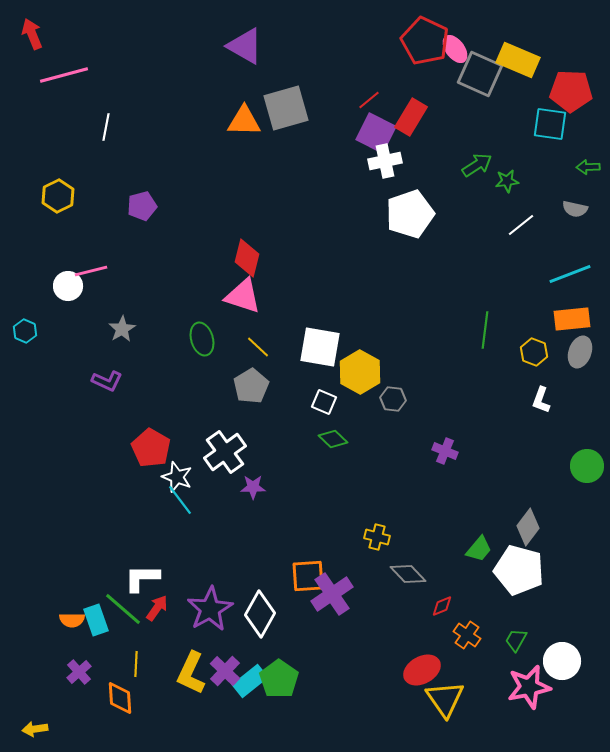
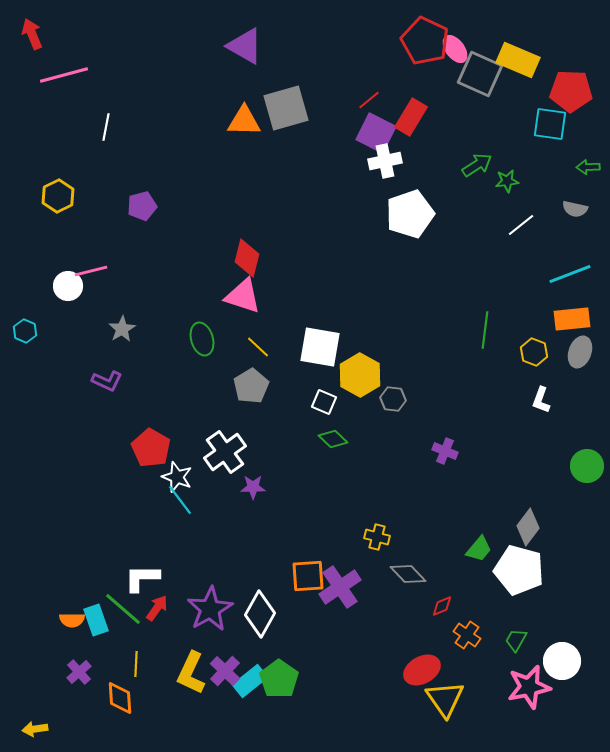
yellow hexagon at (360, 372): moved 3 px down
purple cross at (332, 594): moved 8 px right, 7 px up
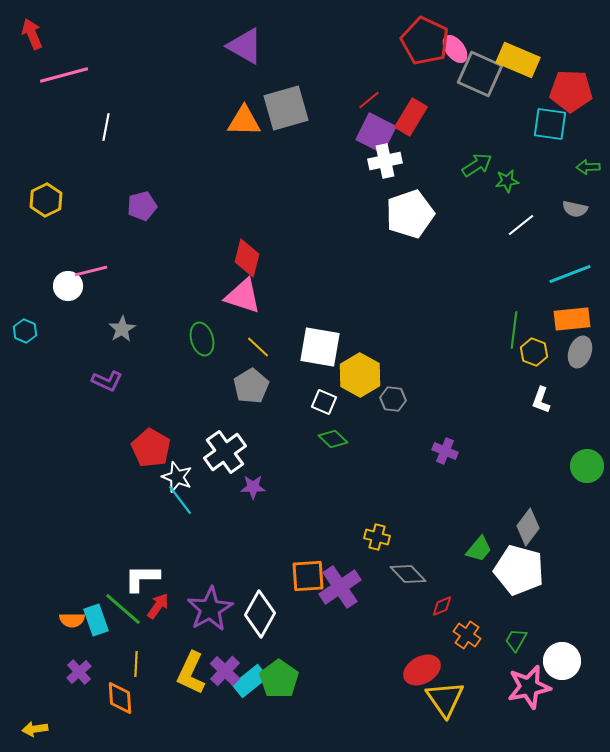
yellow hexagon at (58, 196): moved 12 px left, 4 px down
green line at (485, 330): moved 29 px right
red arrow at (157, 608): moved 1 px right, 2 px up
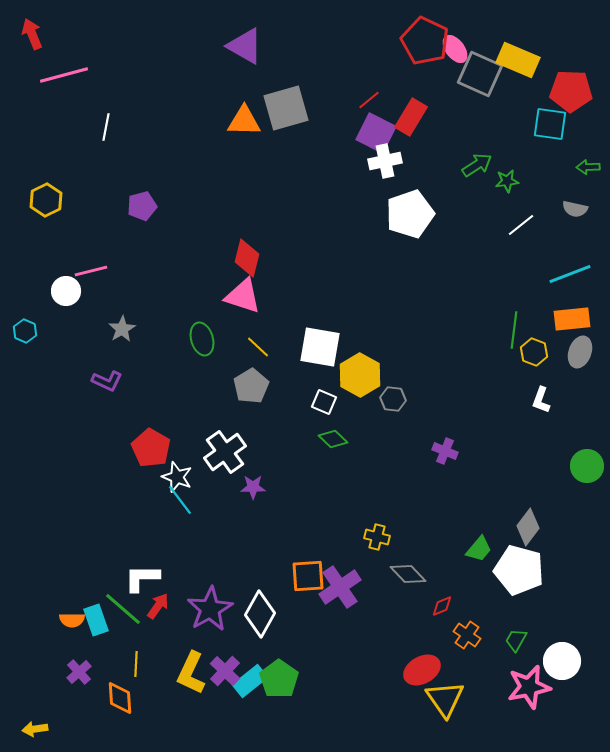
white circle at (68, 286): moved 2 px left, 5 px down
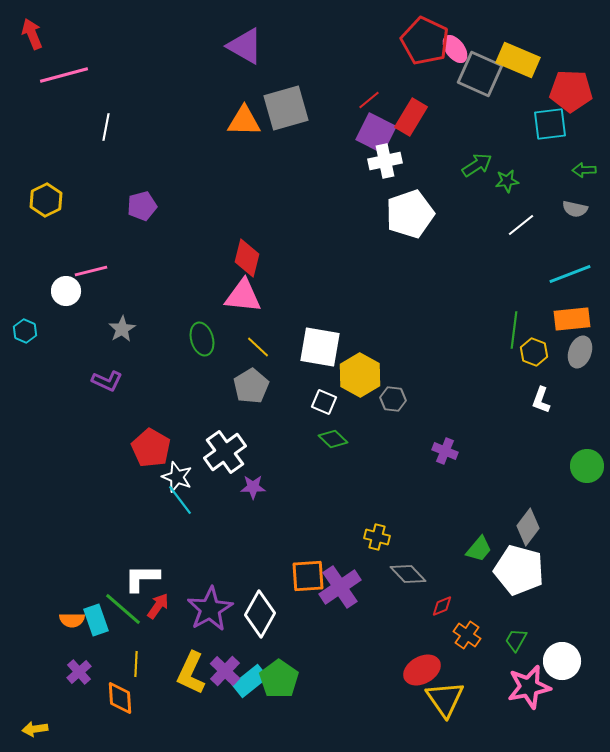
cyan square at (550, 124): rotated 15 degrees counterclockwise
green arrow at (588, 167): moved 4 px left, 3 px down
pink triangle at (243, 296): rotated 12 degrees counterclockwise
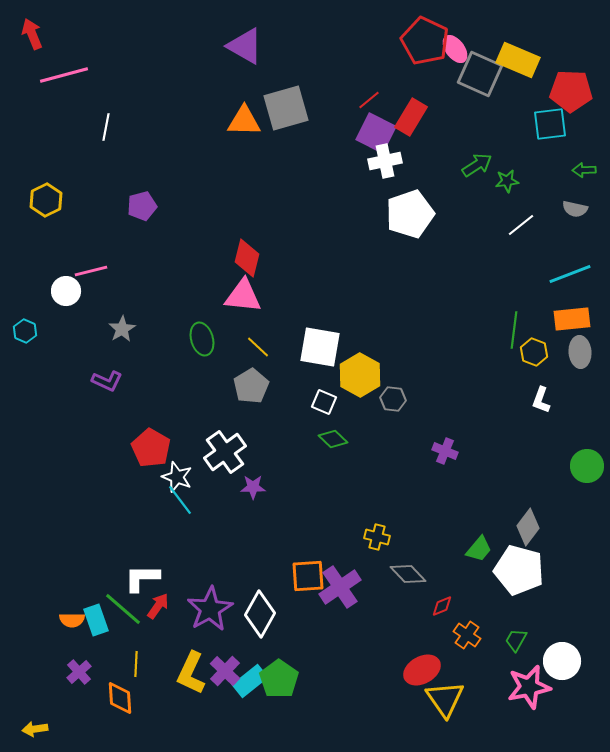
gray ellipse at (580, 352): rotated 24 degrees counterclockwise
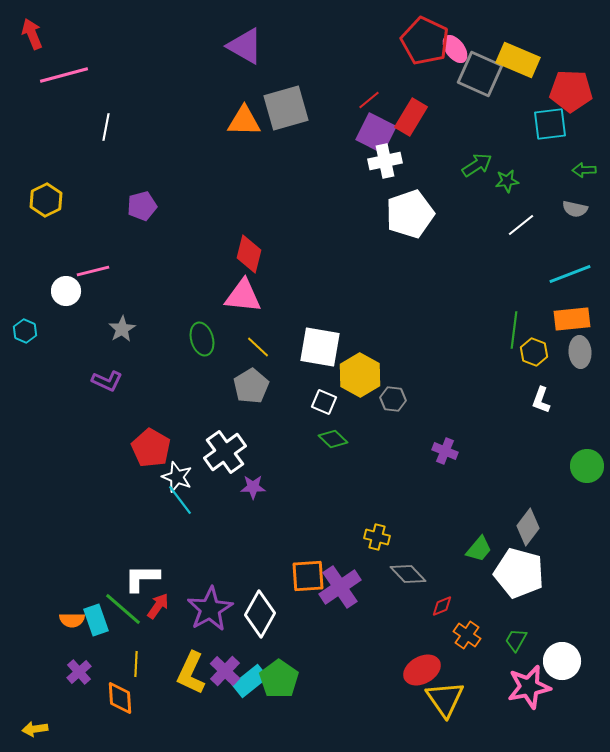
red diamond at (247, 258): moved 2 px right, 4 px up
pink line at (91, 271): moved 2 px right
white pentagon at (519, 570): moved 3 px down
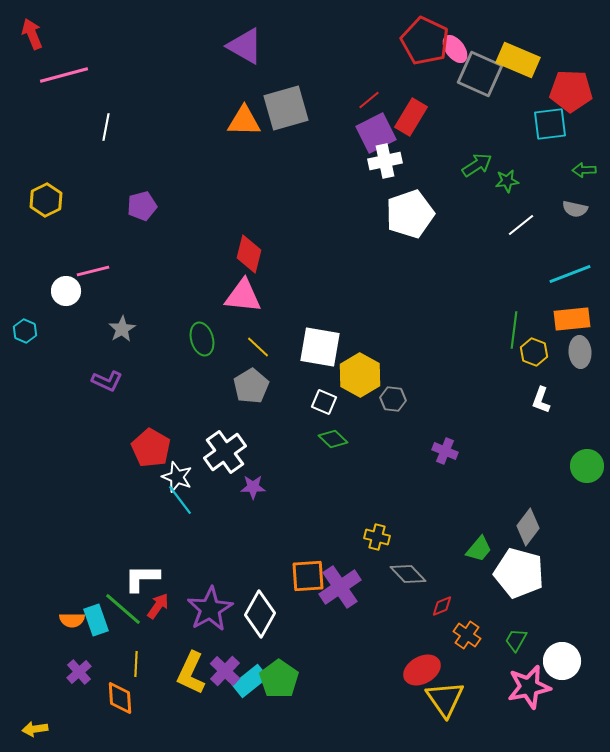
purple square at (376, 133): rotated 36 degrees clockwise
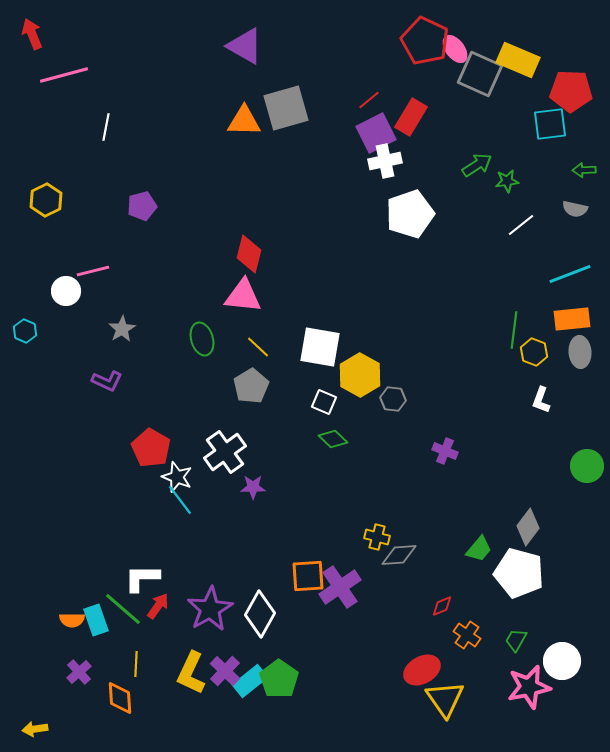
gray diamond at (408, 574): moved 9 px left, 19 px up; rotated 51 degrees counterclockwise
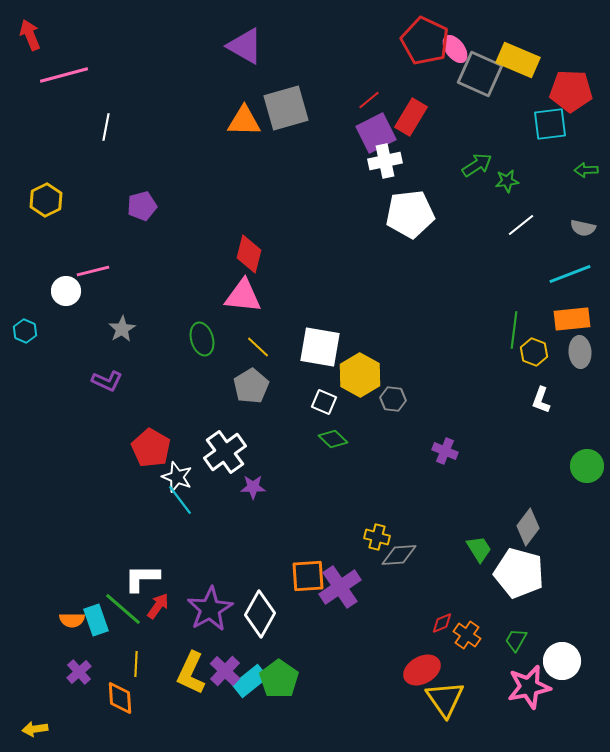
red arrow at (32, 34): moved 2 px left, 1 px down
green arrow at (584, 170): moved 2 px right
gray semicircle at (575, 209): moved 8 px right, 19 px down
white pentagon at (410, 214): rotated 12 degrees clockwise
green trapezoid at (479, 549): rotated 72 degrees counterclockwise
red diamond at (442, 606): moved 17 px down
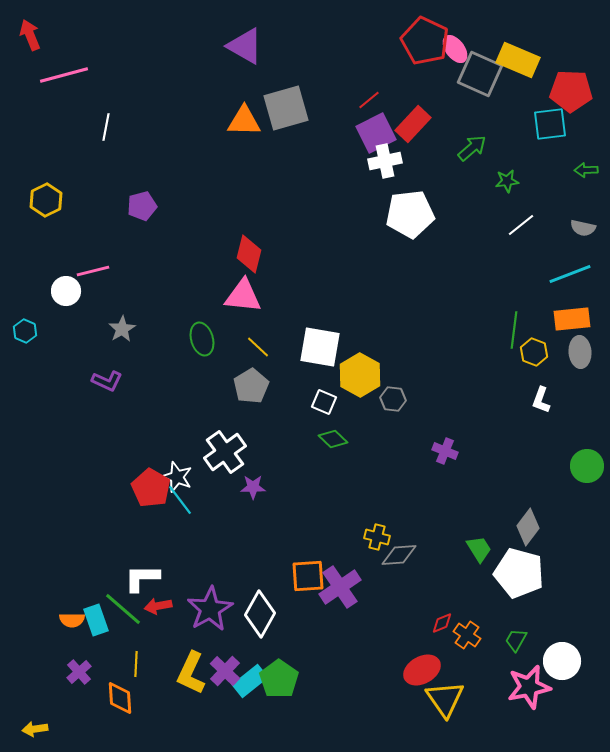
red rectangle at (411, 117): moved 2 px right, 7 px down; rotated 12 degrees clockwise
green arrow at (477, 165): moved 5 px left, 17 px up; rotated 8 degrees counterclockwise
red pentagon at (151, 448): moved 40 px down
red arrow at (158, 606): rotated 136 degrees counterclockwise
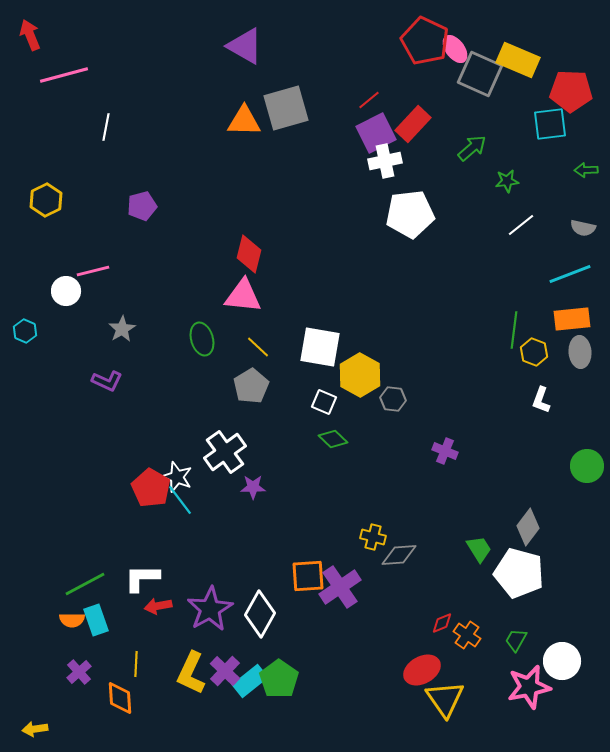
yellow cross at (377, 537): moved 4 px left
green line at (123, 609): moved 38 px left, 25 px up; rotated 69 degrees counterclockwise
